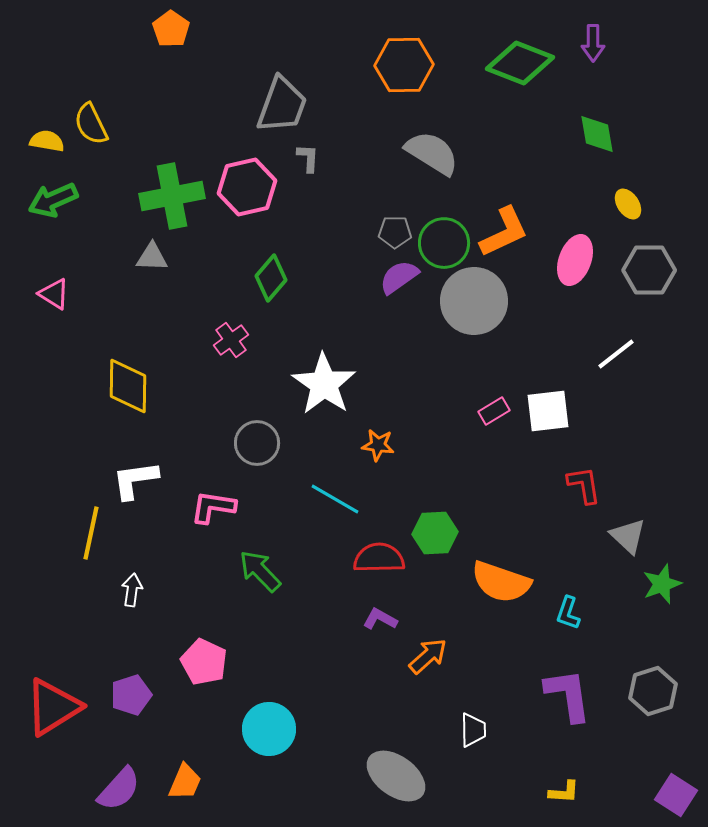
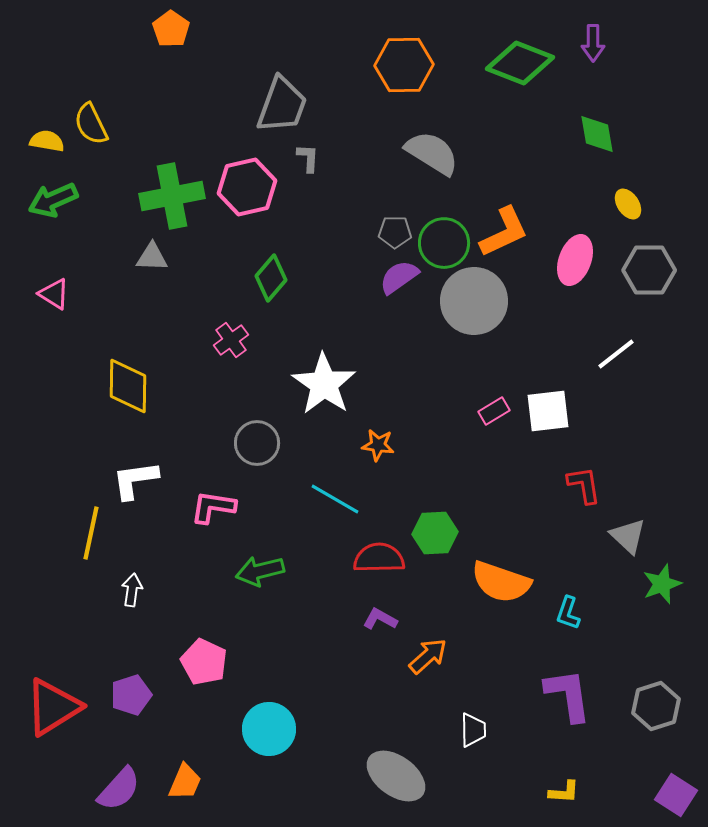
green arrow at (260, 571): rotated 60 degrees counterclockwise
gray hexagon at (653, 691): moved 3 px right, 15 px down
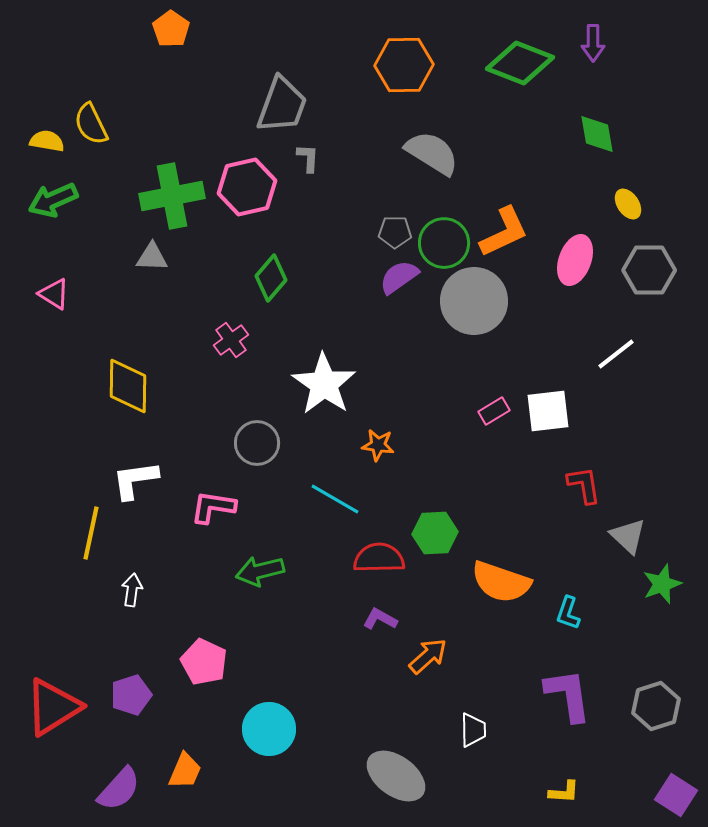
orange trapezoid at (185, 782): moved 11 px up
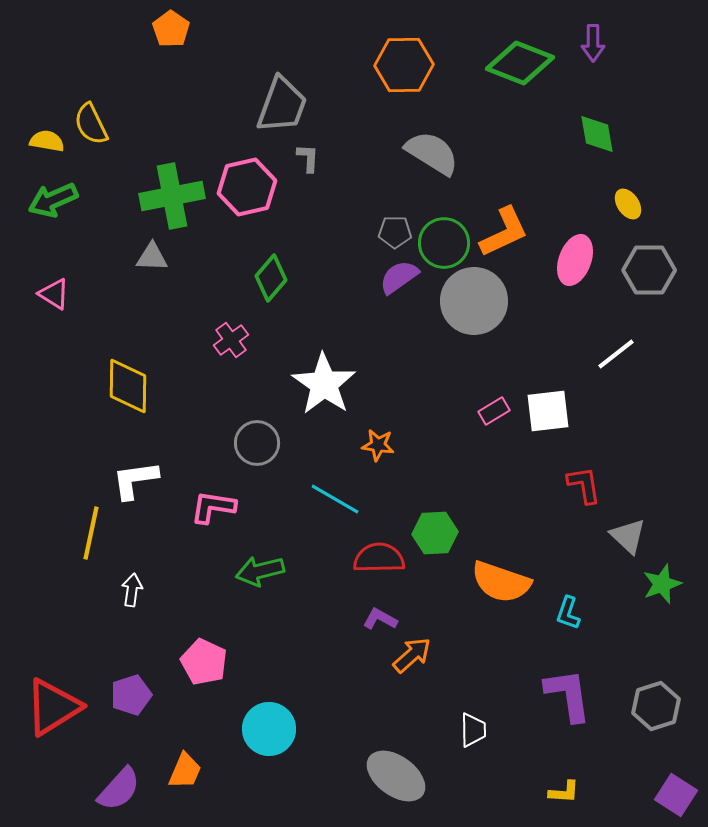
orange arrow at (428, 656): moved 16 px left, 1 px up
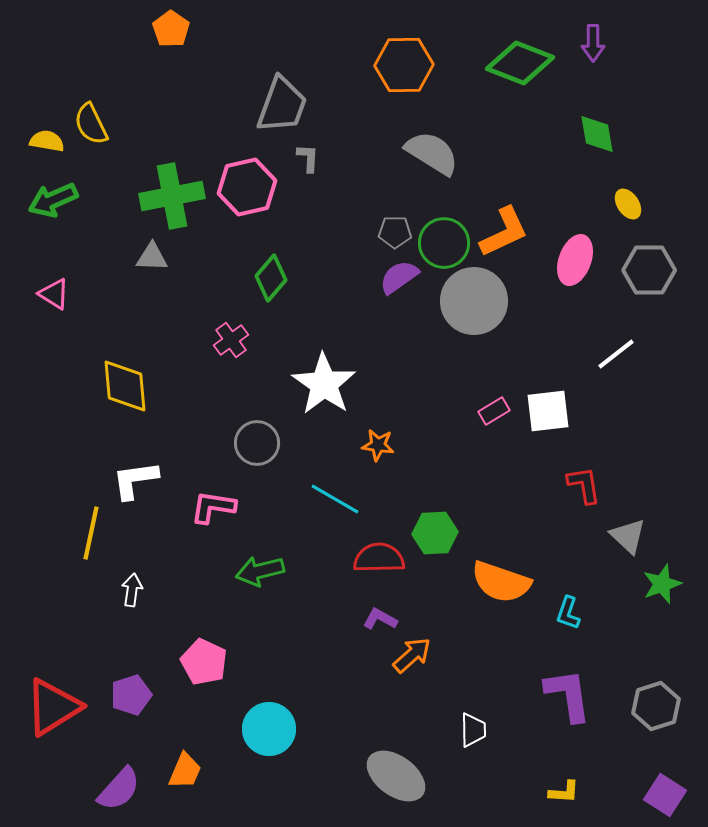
yellow diamond at (128, 386): moved 3 px left; rotated 6 degrees counterclockwise
purple square at (676, 795): moved 11 px left
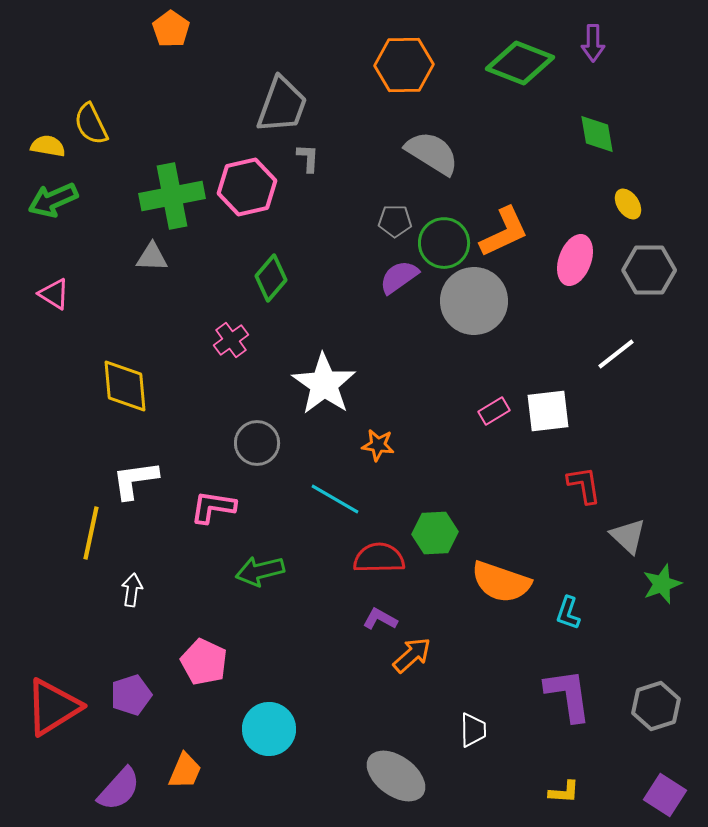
yellow semicircle at (47, 141): moved 1 px right, 5 px down
gray pentagon at (395, 232): moved 11 px up
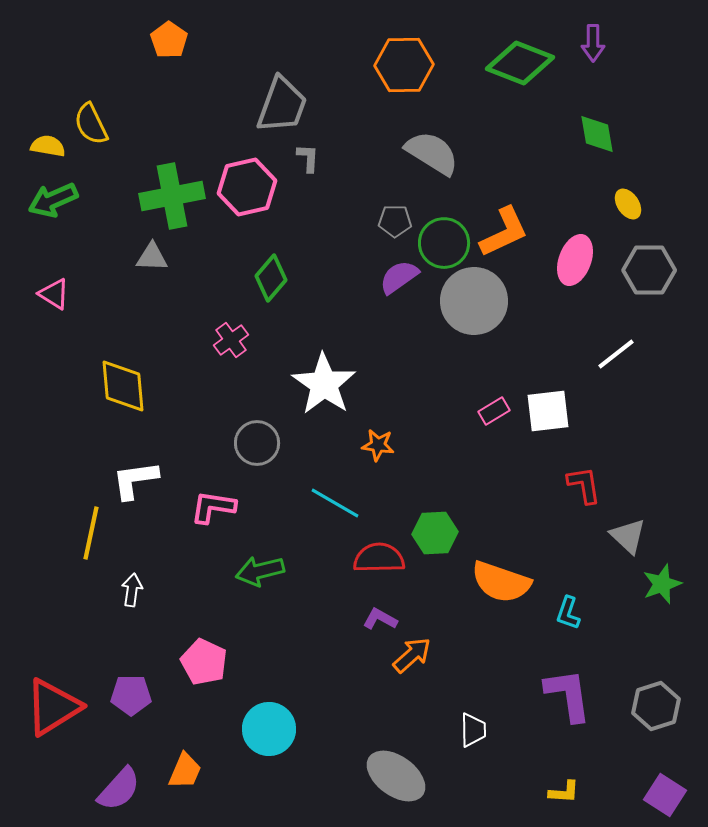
orange pentagon at (171, 29): moved 2 px left, 11 px down
yellow diamond at (125, 386): moved 2 px left
cyan line at (335, 499): moved 4 px down
purple pentagon at (131, 695): rotated 18 degrees clockwise
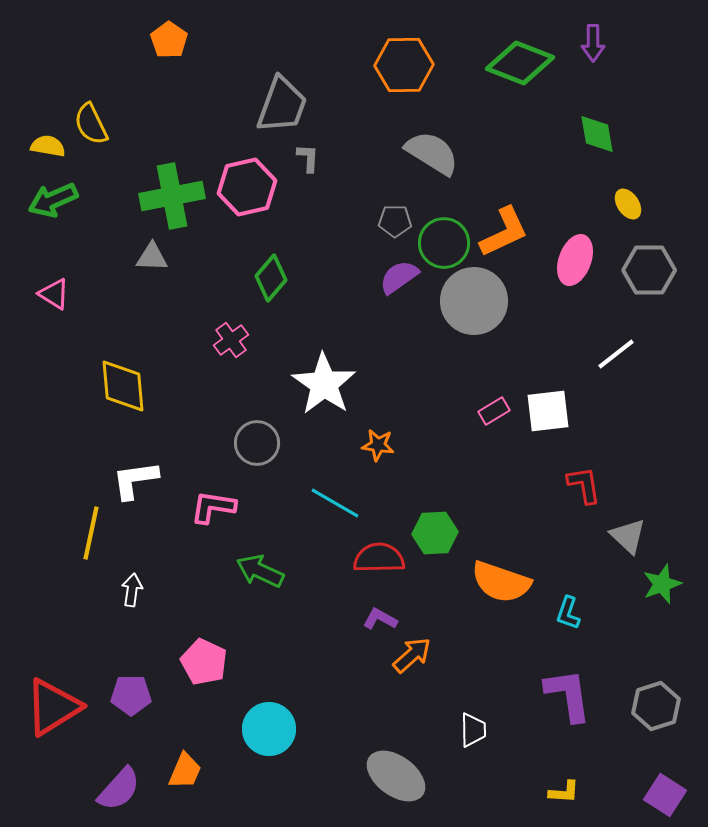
green arrow at (260, 571): rotated 39 degrees clockwise
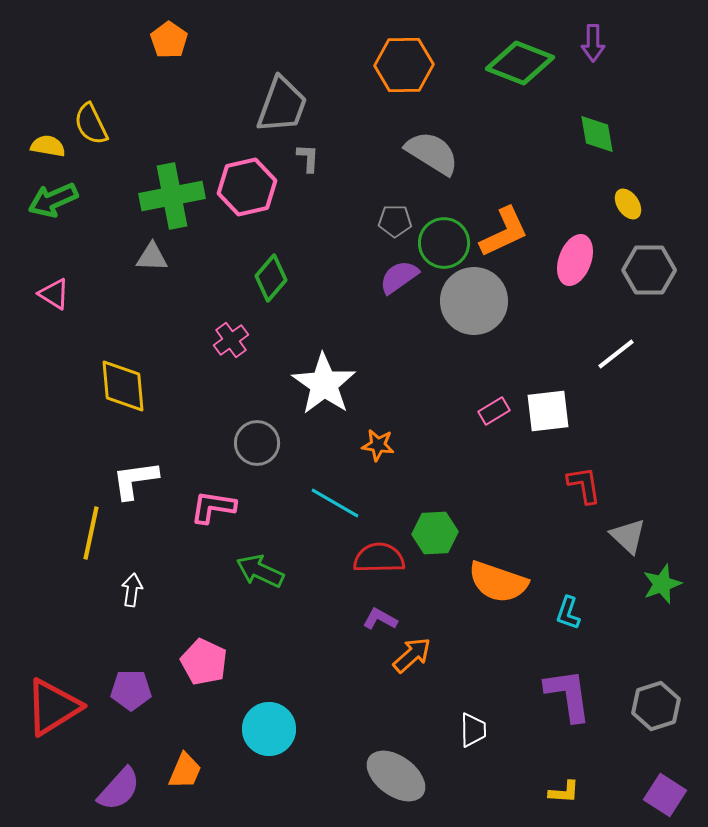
orange semicircle at (501, 582): moved 3 px left
purple pentagon at (131, 695): moved 5 px up
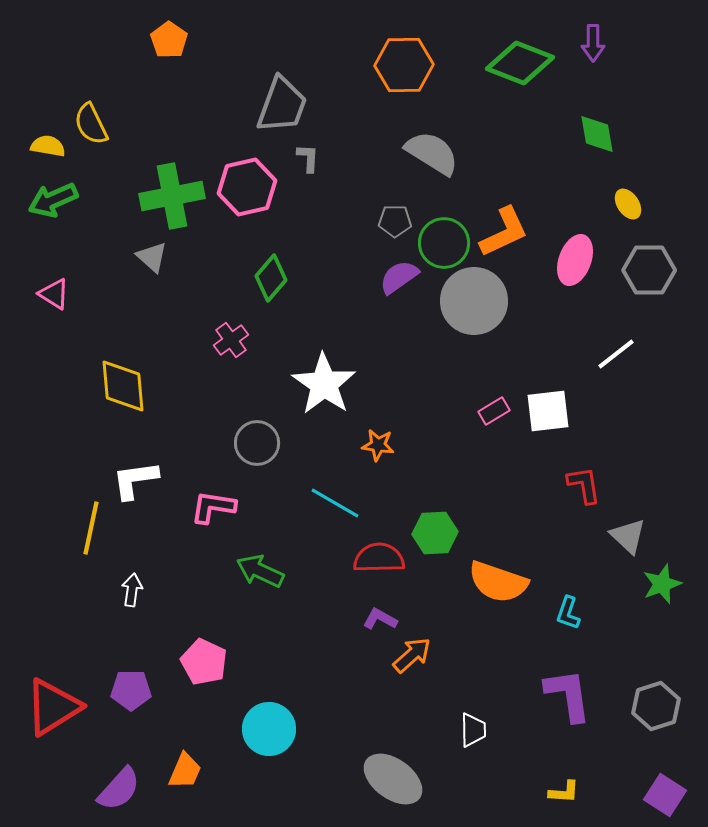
gray triangle at (152, 257): rotated 40 degrees clockwise
yellow line at (91, 533): moved 5 px up
gray ellipse at (396, 776): moved 3 px left, 3 px down
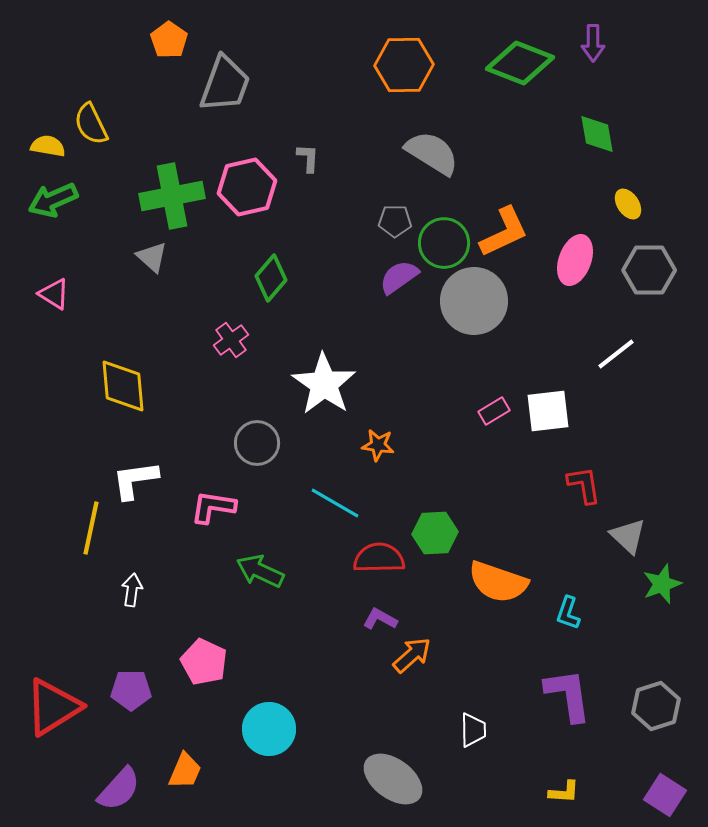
gray trapezoid at (282, 105): moved 57 px left, 21 px up
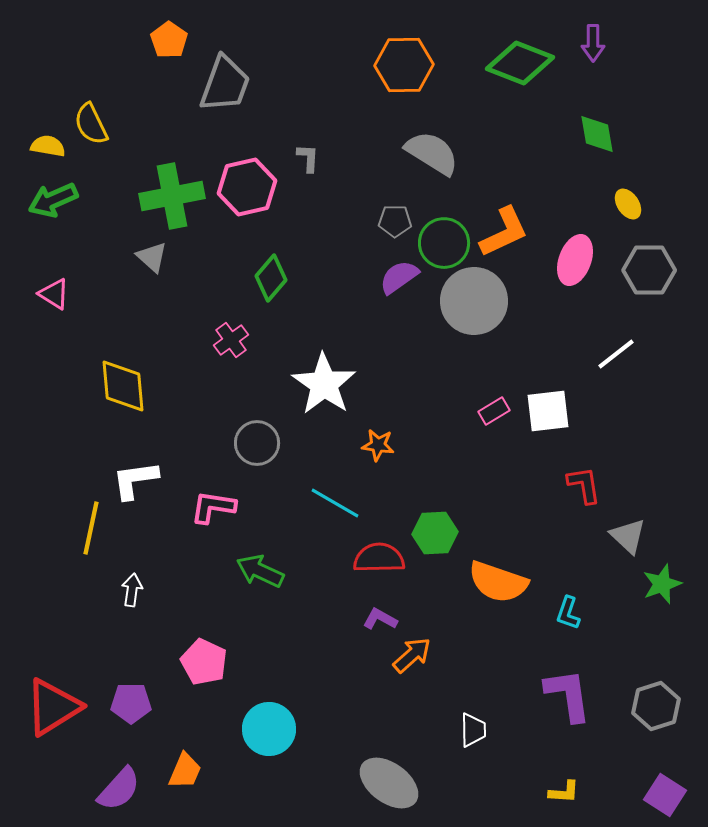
purple pentagon at (131, 690): moved 13 px down
gray ellipse at (393, 779): moved 4 px left, 4 px down
